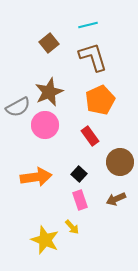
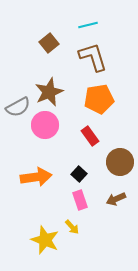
orange pentagon: moved 1 px left, 1 px up; rotated 16 degrees clockwise
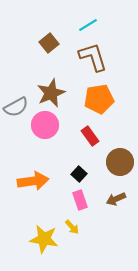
cyan line: rotated 18 degrees counterclockwise
brown star: moved 2 px right, 1 px down
gray semicircle: moved 2 px left
orange arrow: moved 3 px left, 4 px down
yellow star: moved 1 px left, 1 px up; rotated 12 degrees counterclockwise
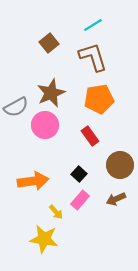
cyan line: moved 5 px right
brown circle: moved 3 px down
pink rectangle: rotated 60 degrees clockwise
yellow arrow: moved 16 px left, 15 px up
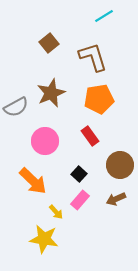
cyan line: moved 11 px right, 9 px up
pink circle: moved 16 px down
orange arrow: rotated 52 degrees clockwise
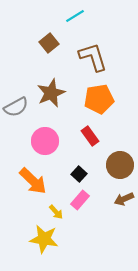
cyan line: moved 29 px left
brown arrow: moved 8 px right
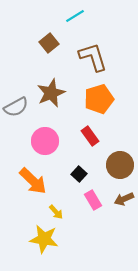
orange pentagon: rotated 8 degrees counterclockwise
pink rectangle: moved 13 px right; rotated 72 degrees counterclockwise
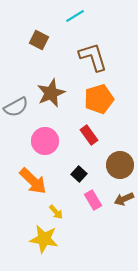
brown square: moved 10 px left, 3 px up; rotated 24 degrees counterclockwise
red rectangle: moved 1 px left, 1 px up
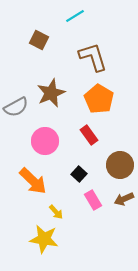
orange pentagon: rotated 24 degrees counterclockwise
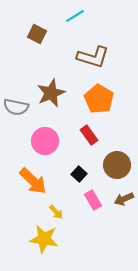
brown square: moved 2 px left, 6 px up
brown L-shape: rotated 124 degrees clockwise
gray semicircle: rotated 40 degrees clockwise
brown circle: moved 3 px left
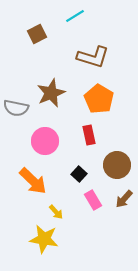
brown square: rotated 36 degrees clockwise
gray semicircle: moved 1 px down
red rectangle: rotated 24 degrees clockwise
brown arrow: rotated 24 degrees counterclockwise
